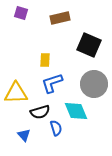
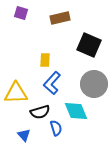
blue L-shape: rotated 30 degrees counterclockwise
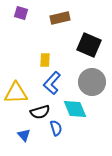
gray circle: moved 2 px left, 2 px up
cyan diamond: moved 1 px left, 2 px up
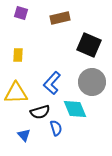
yellow rectangle: moved 27 px left, 5 px up
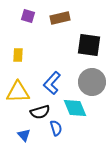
purple square: moved 7 px right, 3 px down
black square: rotated 15 degrees counterclockwise
yellow triangle: moved 2 px right, 1 px up
cyan diamond: moved 1 px up
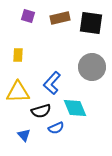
black square: moved 2 px right, 22 px up
gray circle: moved 15 px up
black semicircle: moved 1 px right, 1 px up
blue semicircle: rotated 84 degrees clockwise
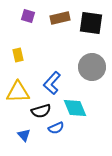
yellow rectangle: rotated 16 degrees counterclockwise
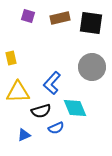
yellow rectangle: moved 7 px left, 3 px down
blue triangle: rotated 48 degrees clockwise
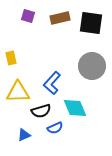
gray circle: moved 1 px up
blue semicircle: moved 1 px left
